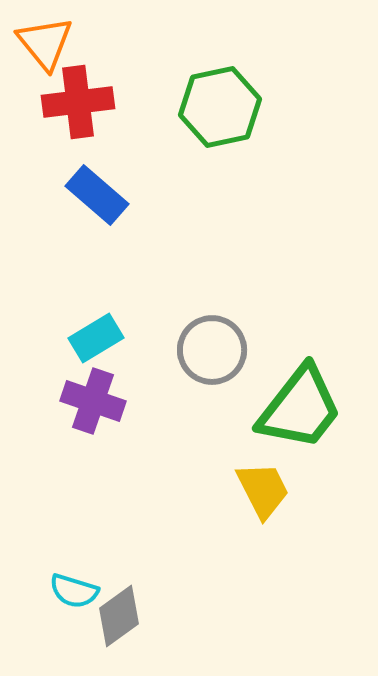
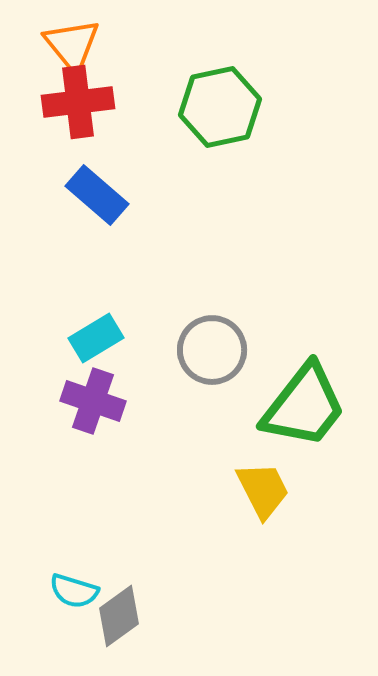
orange triangle: moved 27 px right, 2 px down
green trapezoid: moved 4 px right, 2 px up
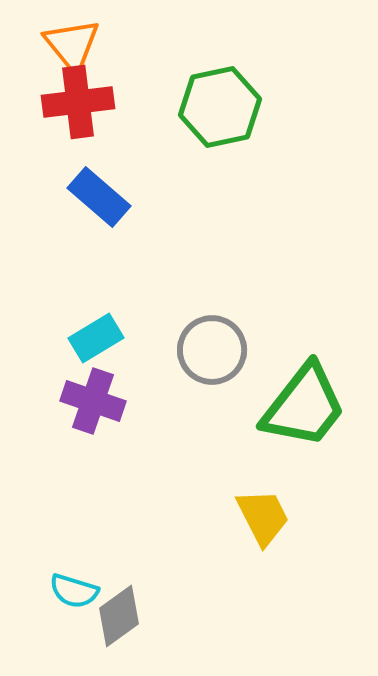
blue rectangle: moved 2 px right, 2 px down
yellow trapezoid: moved 27 px down
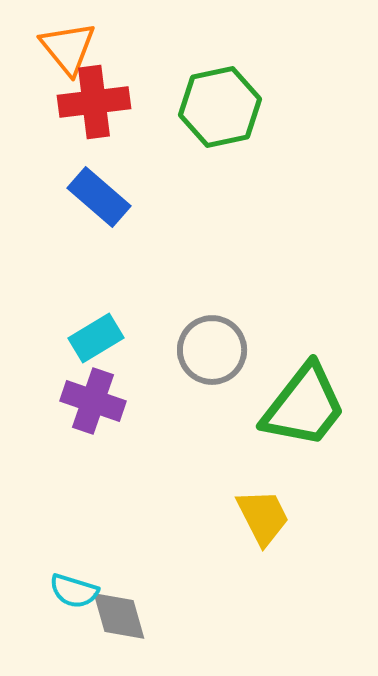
orange triangle: moved 4 px left, 3 px down
red cross: moved 16 px right
gray diamond: rotated 70 degrees counterclockwise
